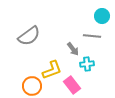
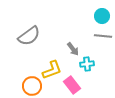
gray line: moved 11 px right
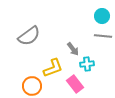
yellow L-shape: moved 1 px right, 2 px up
pink rectangle: moved 3 px right, 1 px up
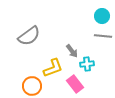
gray arrow: moved 1 px left, 2 px down
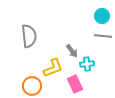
gray semicircle: rotated 60 degrees counterclockwise
pink rectangle: rotated 12 degrees clockwise
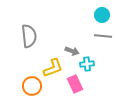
cyan circle: moved 1 px up
gray arrow: rotated 32 degrees counterclockwise
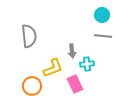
gray arrow: rotated 64 degrees clockwise
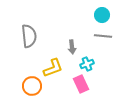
gray arrow: moved 4 px up
cyan cross: rotated 16 degrees counterclockwise
pink rectangle: moved 6 px right
